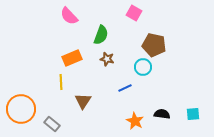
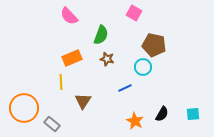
orange circle: moved 3 px right, 1 px up
black semicircle: rotated 112 degrees clockwise
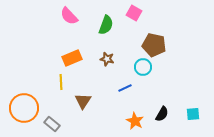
green semicircle: moved 5 px right, 10 px up
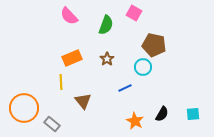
brown star: rotated 24 degrees clockwise
brown triangle: rotated 12 degrees counterclockwise
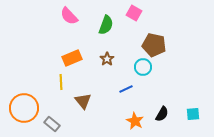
blue line: moved 1 px right, 1 px down
